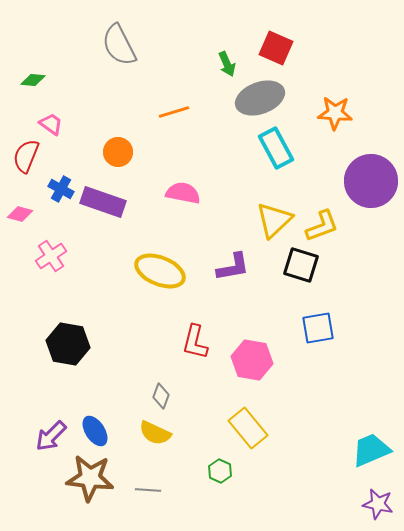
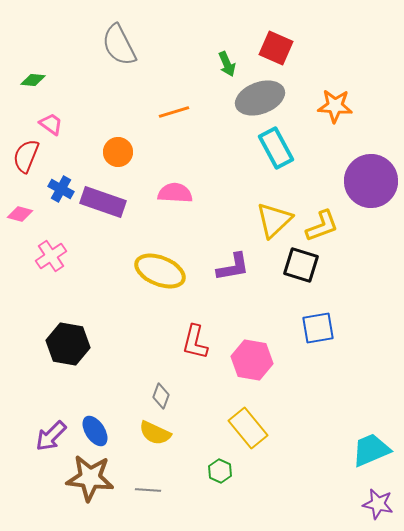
orange star: moved 7 px up
pink semicircle: moved 8 px left; rotated 8 degrees counterclockwise
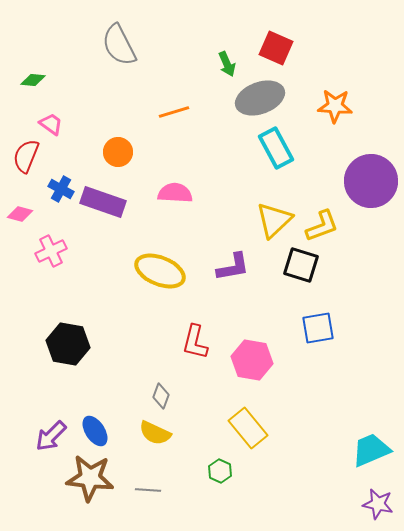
pink cross: moved 5 px up; rotated 8 degrees clockwise
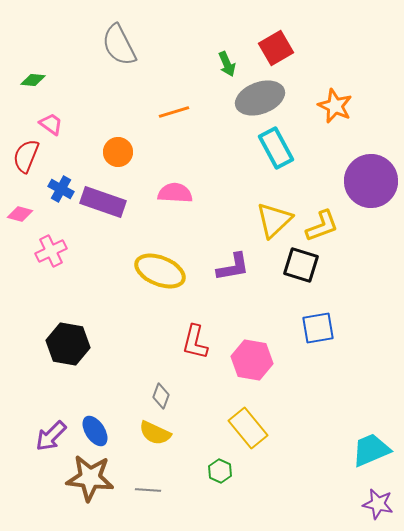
red square: rotated 36 degrees clockwise
orange star: rotated 20 degrees clockwise
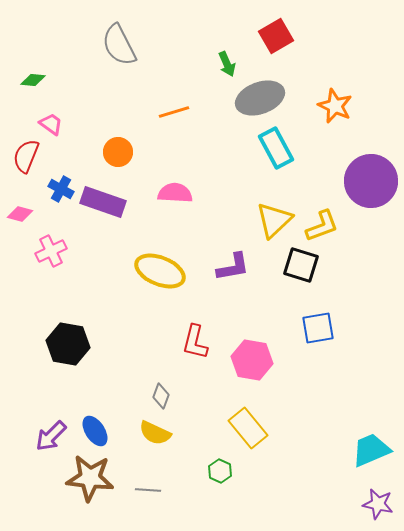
red square: moved 12 px up
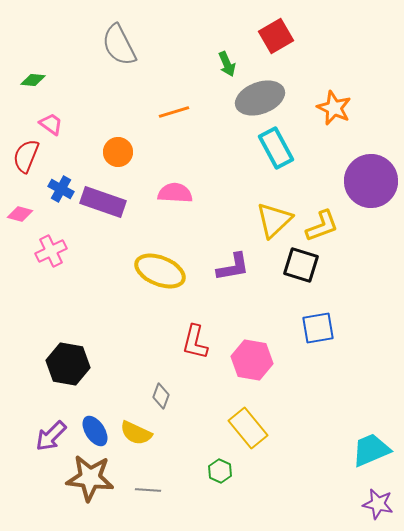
orange star: moved 1 px left, 2 px down
black hexagon: moved 20 px down
yellow semicircle: moved 19 px left
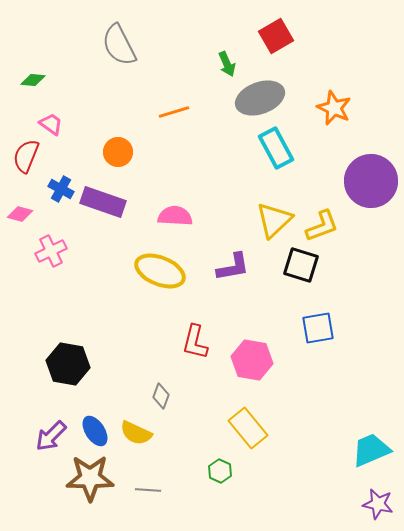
pink semicircle: moved 23 px down
brown star: rotated 6 degrees counterclockwise
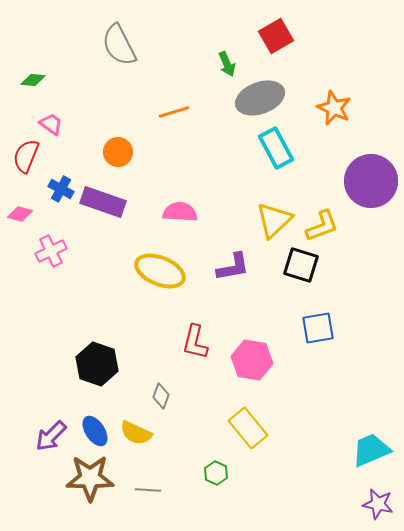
pink semicircle: moved 5 px right, 4 px up
black hexagon: moved 29 px right; rotated 9 degrees clockwise
green hexagon: moved 4 px left, 2 px down
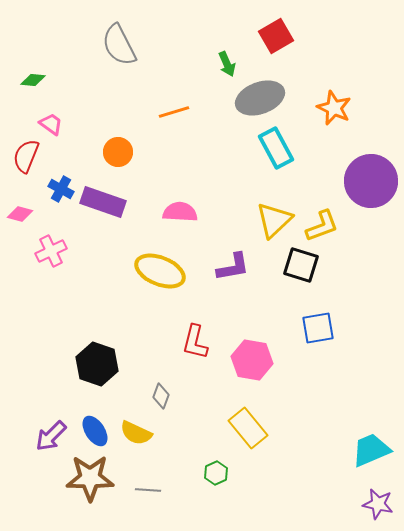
green hexagon: rotated 10 degrees clockwise
